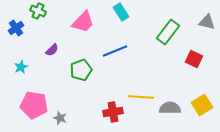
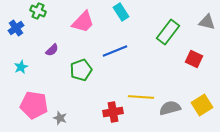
gray semicircle: rotated 15 degrees counterclockwise
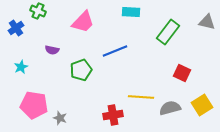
cyan rectangle: moved 10 px right; rotated 54 degrees counterclockwise
purple semicircle: rotated 56 degrees clockwise
red square: moved 12 px left, 14 px down
red cross: moved 3 px down
